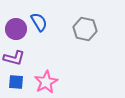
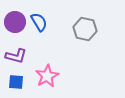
purple circle: moved 1 px left, 7 px up
purple L-shape: moved 2 px right, 2 px up
pink star: moved 1 px right, 6 px up
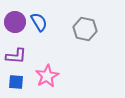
purple L-shape: rotated 10 degrees counterclockwise
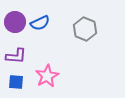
blue semicircle: moved 1 px right, 1 px down; rotated 96 degrees clockwise
gray hexagon: rotated 10 degrees clockwise
